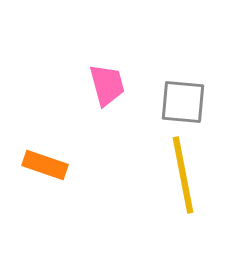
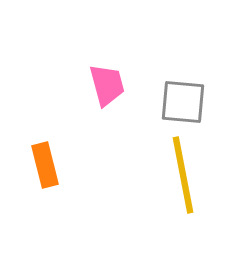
orange rectangle: rotated 57 degrees clockwise
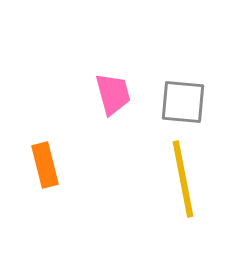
pink trapezoid: moved 6 px right, 9 px down
yellow line: moved 4 px down
